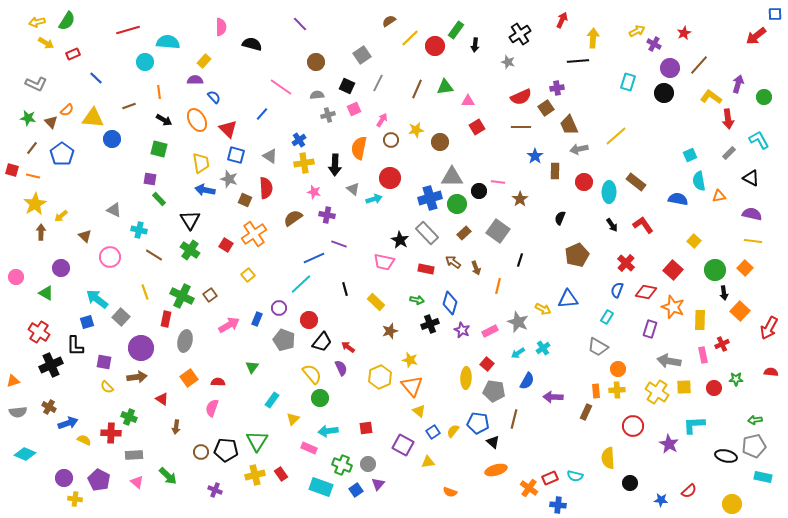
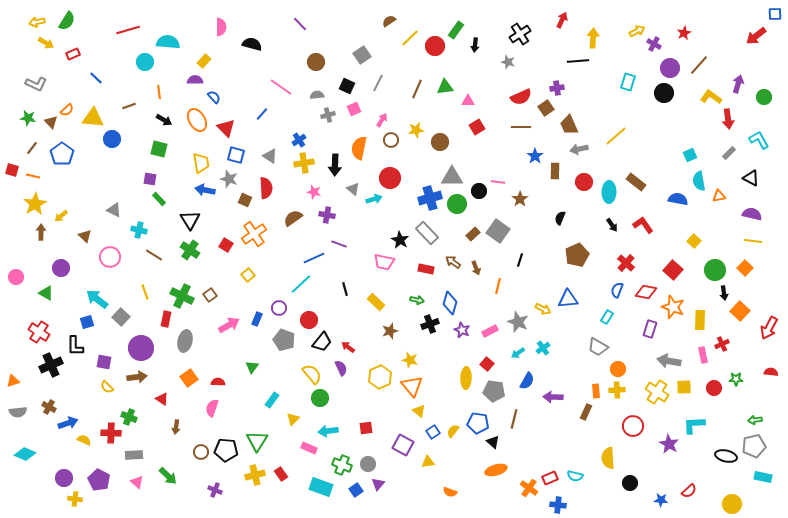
red triangle at (228, 129): moved 2 px left, 1 px up
brown rectangle at (464, 233): moved 9 px right, 1 px down
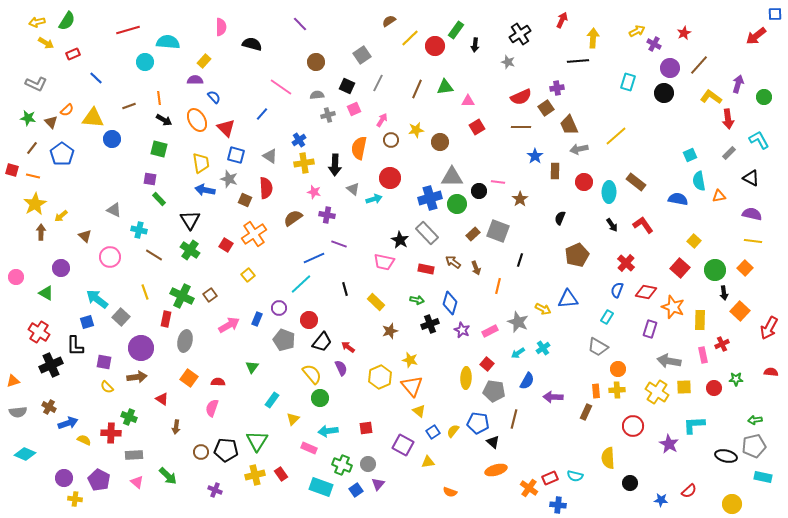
orange line at (159, 92): moved 6 px down
gray square at (498, 231): rotated 15 degrees counterclockwise
red square at (673, 270): moved 7 px right, 2 px up
orange square at (189, 378): rotated 18 degrees counterclockwise
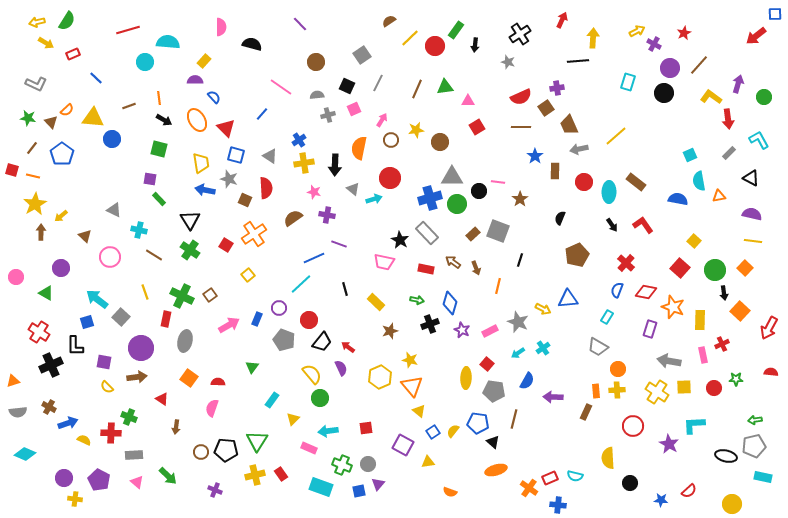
blue square at (356, 490): moved 3 px right, 1 px down; rotated 24 degrees clockwise
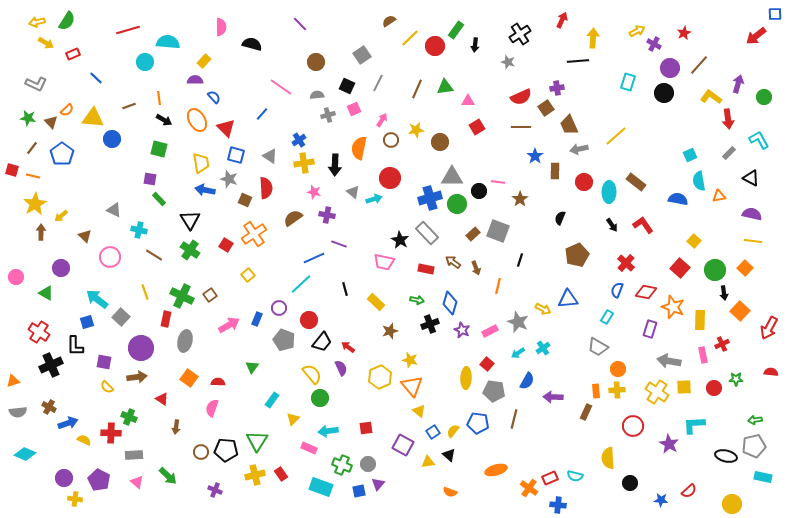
gray triangle at (353, 189): moved 3 px down
black triangle at (493, 442): moved 44 px left, 13 px down
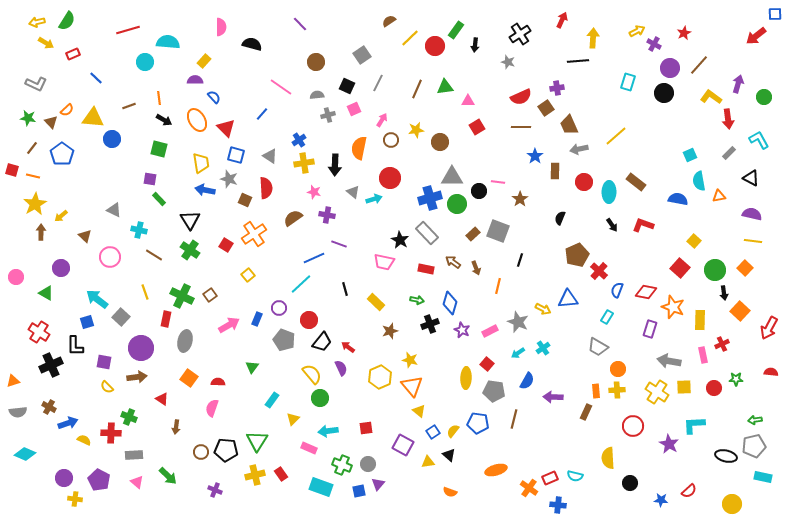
red L-shape at (643, 225): rotated 35 degrees counterclockwise
red cross at (626, 263): moved 27 px left, 8 px down
